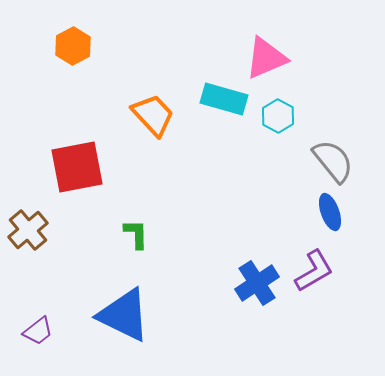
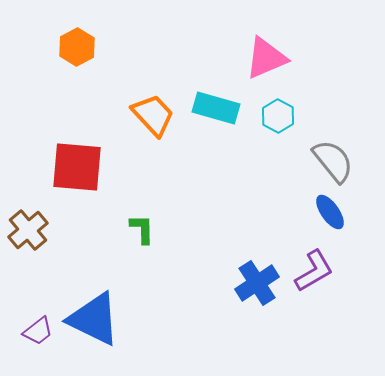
orange hexagon: moved 4 px right, 1 px down
cyan rectangle: moved 8 px left, 9 px down
red square: rotated 16 degrees clockwise
blue ellipse: rotated 15 degrees counterclockwise
green L-shape: moved 6 px right, 5 px up
blue triangle: moved 30 px left, 4 px down
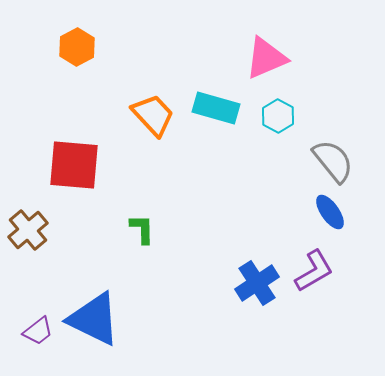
red square: moved 3 px left, 2 px up
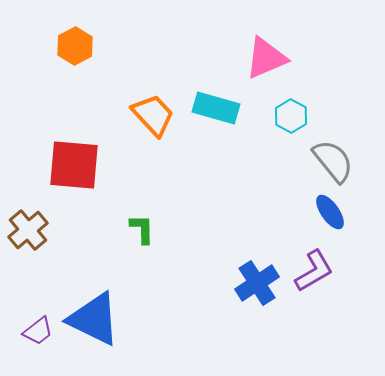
orange hexagon: moved 2 px left, 1 px up
cyan hexagon: moved 13 px right
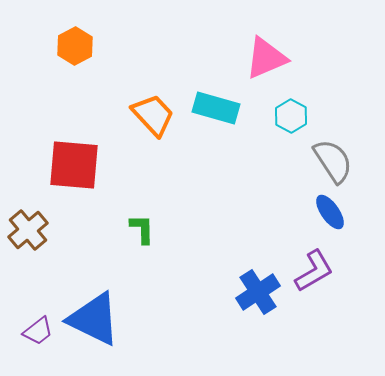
gray semicircle: rotated 6 degrees clockwise
blue cross: moved 1 px right, 9 px down
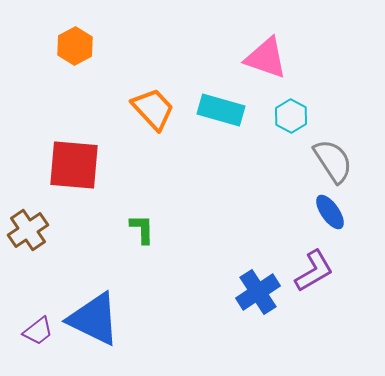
pink triangle: rotated 42 degrees clockwise
cyan rectangle: moved 5 px right, 2 px down
orange trapezoid: moved 6 px up
brown cross: rotated 6 degrees clockwise
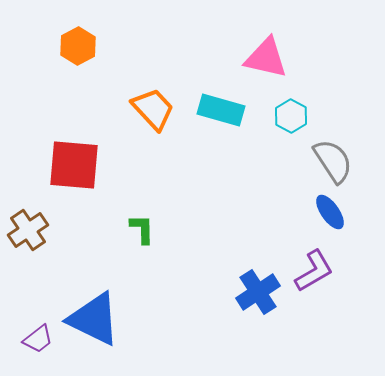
orange hexagon: moved 3 px right
pink triangle: rotated 6 degrees counterclockwise
purple trapezoid: moved 8 px down
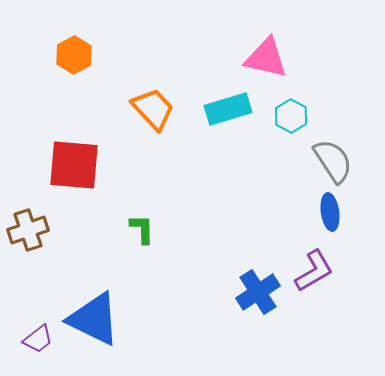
orange hexagon: moved 4 px left, 9 px down
cyan rectangle: moved 7 px right, 1 px up; rotated 33 degrees counterclockwise
blue ellipse: rotated 27 degrees clockwise
brown cross: rotated 15 degrees clockwise
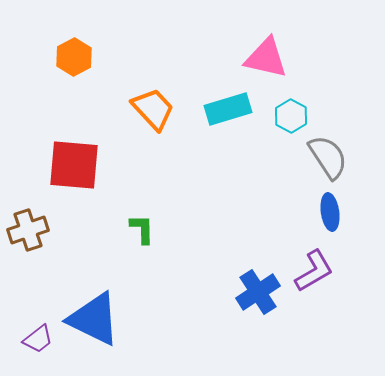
orange hexagon: moved 2 px down
gray semicircle: moved 5 px left, 4 px up
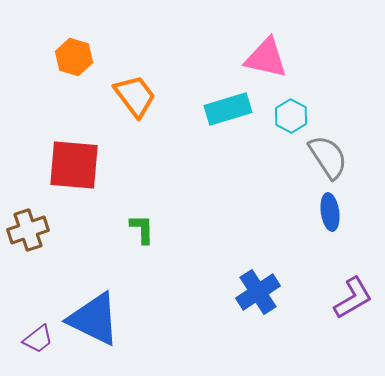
orange hexagon: rotated 15 degrees counterclockwise
orange trapezoid: moved 18 px left, 13 px up; rotated 6 degrees clockwise
purple L-shape: moved 39 px right, 27 px down
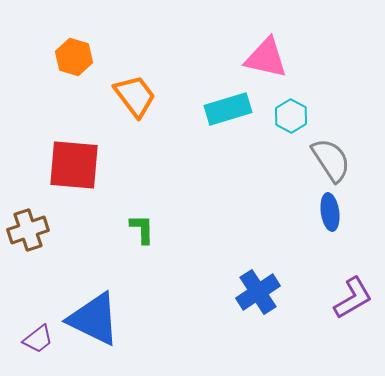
gray semicircle: moved 3 px right, 3 px down
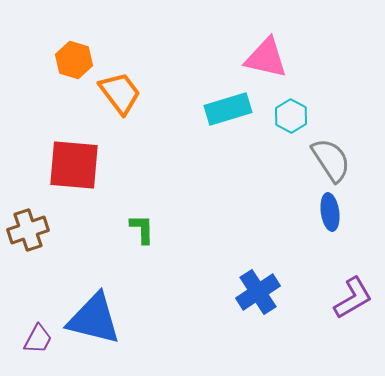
orange hexagon: moved 3 px down
orange trapezoid: moved 15 px left, 3 px up
blue triangle: rotated 12 degrees counterclockwise
purple trapezoid: rotated 24 degrees counterclockwise
